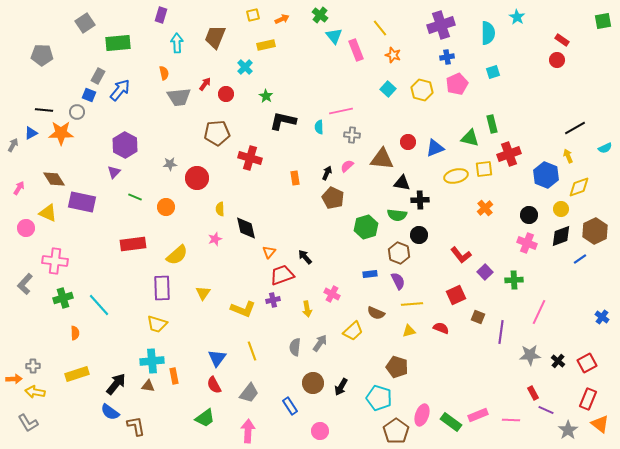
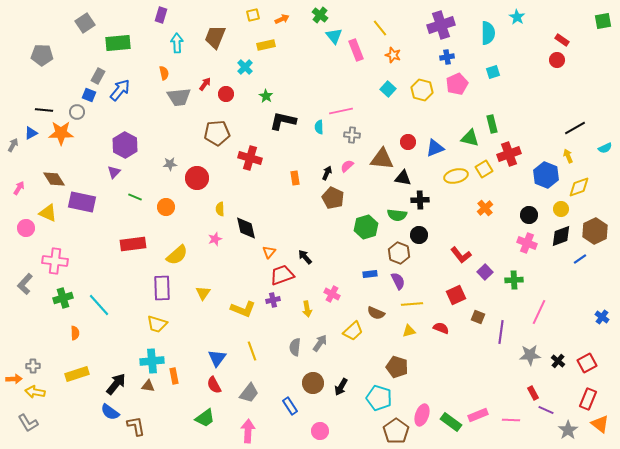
yellow square at (484, 169): rotated 24 degrees counterclockwise
black triangle at (402, 183): moved 1 px right, 5 px up
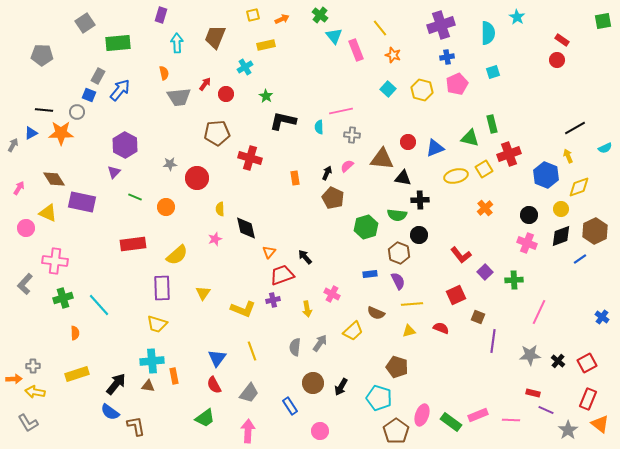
cyan cross at (245, 67): rotated 14 degrees clockwise
purple line at (501, 332): moved 8 px left, 9 px down
red rectangle at (533, 393): rotated 48 degrees counterclockwise
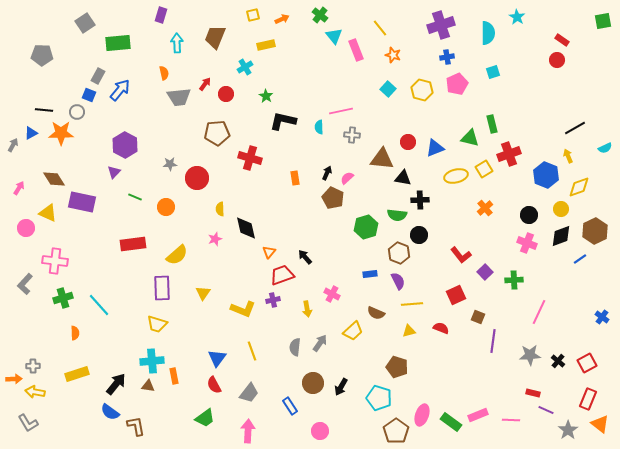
pink semicircle at (347, 166): moved 12 px down
